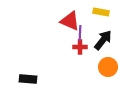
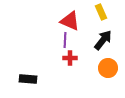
yellow rectangle: rotated 56 degrees clockwise
purple line: moved 15 px left, 7 px down
red cross: moved 10 px left, 11 px down
orange circle: moved 1 px down
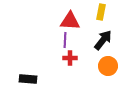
yellow rectangle: rotated 35 degrees clockwise
red triangle: rotated 20 degrees counterclockwise
orange circle: moved 2 px up
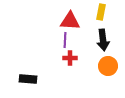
black arrow: rotated 135 degrees clockwise
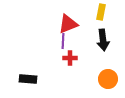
red triangle: moved 2 px left, 3 px down; rotated 25 degrees counterclockwise
purple line: moved 2 px left, 1 px down
orange circle: moved 13 px down
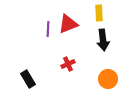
yellow rectangle: moved 2 px left, 1 px down; rotated 14 degrees counterclockwise
purple line: moved 15 px left, 12 px up
red cross: moved 2 px left, 6 px down; rotated 24 degrees counterclockwise
black rectangle: rotated 54 degrees clockwise
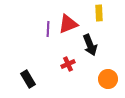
black arrow: moved 13 px left, 5 px down; rotated 15 degrees counterclockwise
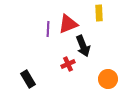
black arrow: moved 7 px left, 1 px down
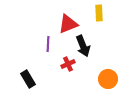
purple line: moved 15 px down
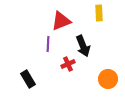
red triangle: moved 7 px left, 3 px up
